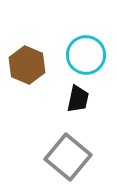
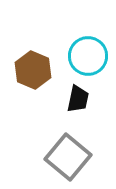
cyan circle: moved 2 px right, 1 px down
brown hexagon: moved 6 px right, 5 px down
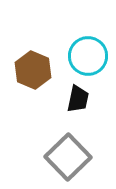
gray square: rotated 6 degrees clockwise
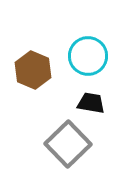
black trapezoid: moved 13 px right, 4 px down; rotated 92 degrees counterclockwise
gray square: moved 13 px up
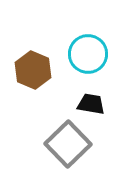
cyan circle: moved 2 px up
black trapezoid: moved 1 px down
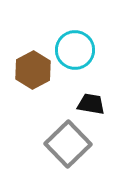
cyan circle: moved 13 px left, 4 px up
brown hexagon: rotated 9 degrees clockwise
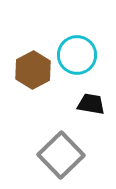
cyan circle: moved 2 px right, 5 px down
gray square: moved 7 px left, 11 px down
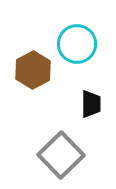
cyan circle: moved 11 px up
black trapezoid: rotated 80 degrees clockwise
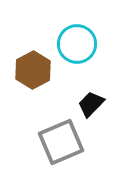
black trapezoid: rotated 136 degrees counterclockwise
gray square: moved 13 px up; rotated 21 degrees clockwise
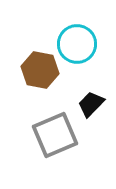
brown hexagon: moved 7 px right; rotated 21 degrees counterclockwise
gray square: moved 6 px left, 7 px up
